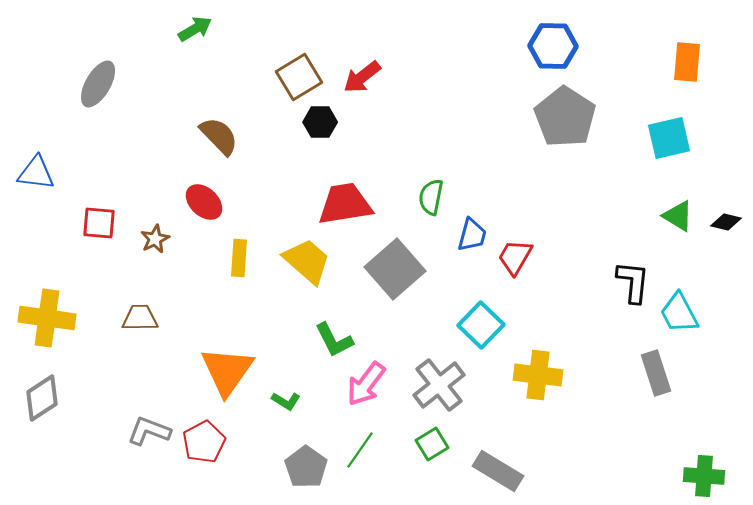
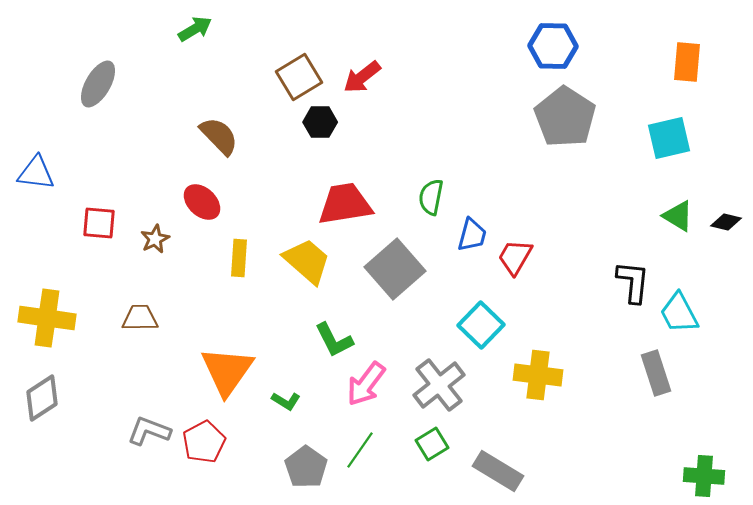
red ellipse at (204, 202): moved 2 px left
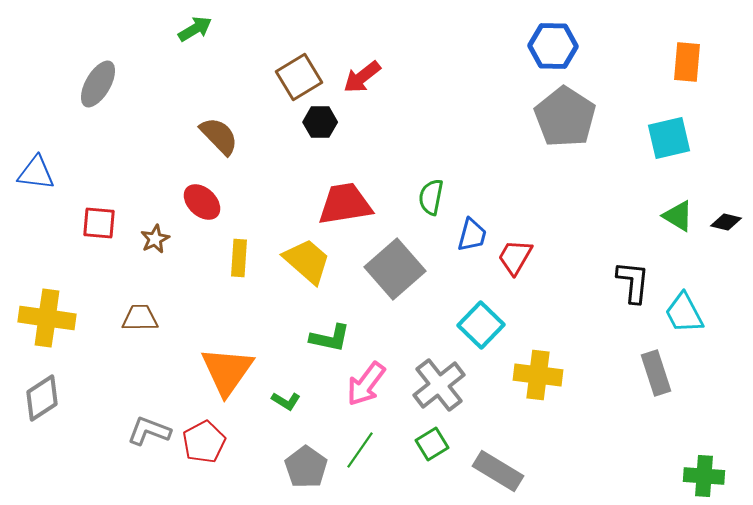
cyan trapezoid at (679, 313): moved 5 px right
green L-shape at (334, 340): moved 4 px left, 2 px up; rotated 51 degrees counterclockwise
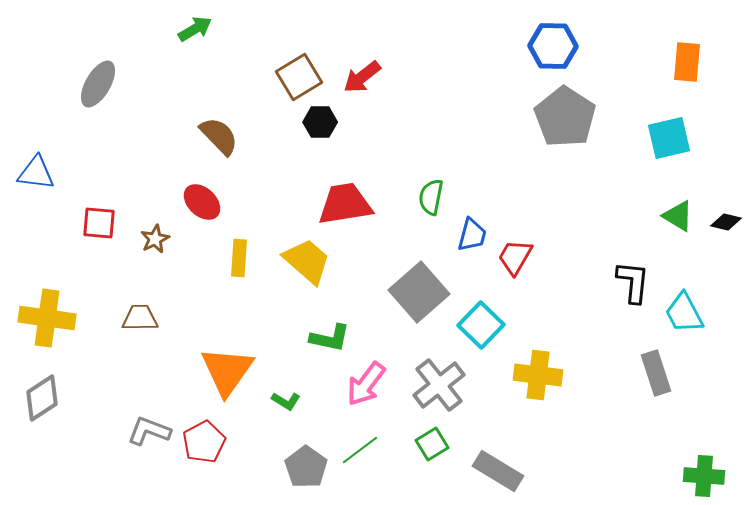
gray square at (395, 269): moved 24 px right, 23 px down
green line at (360, 450): rotated 18 degrees clockwise
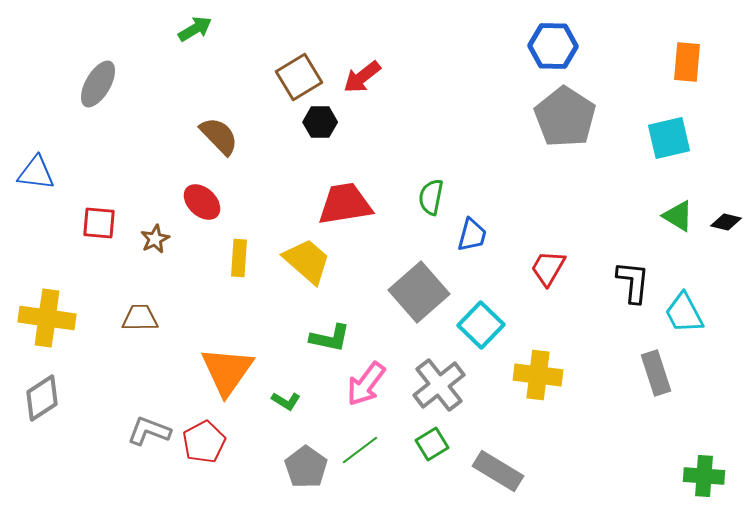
red trapezoid at (515, 257): moved 33 px right, 11 px down
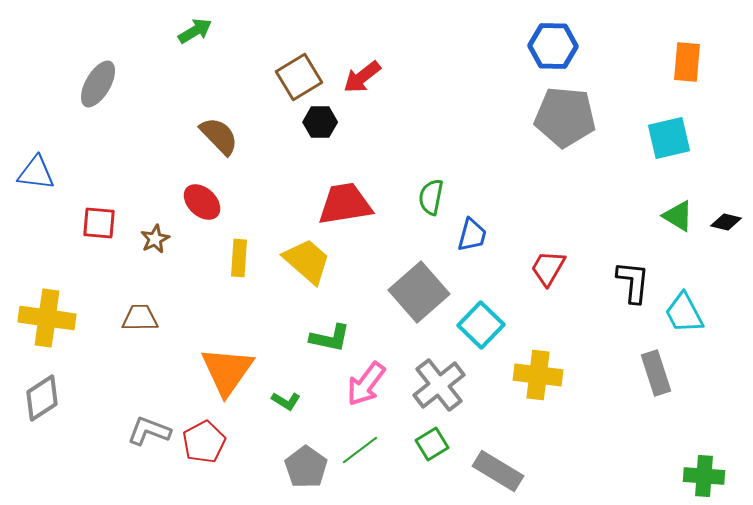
green arrow at (195, 29): moved 2 px down
gray pentagon at (565, 117): rotated 28 degrees counterclockwise
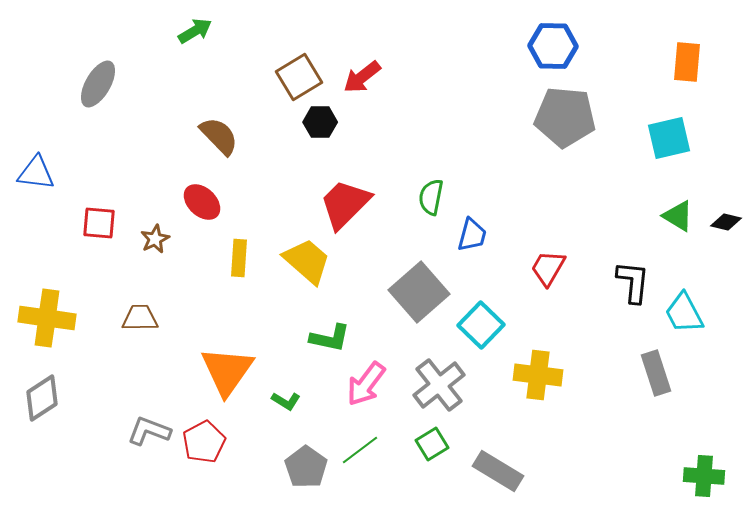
red trapezoid at (345, 204): rotated 36 degrees counterclockwise
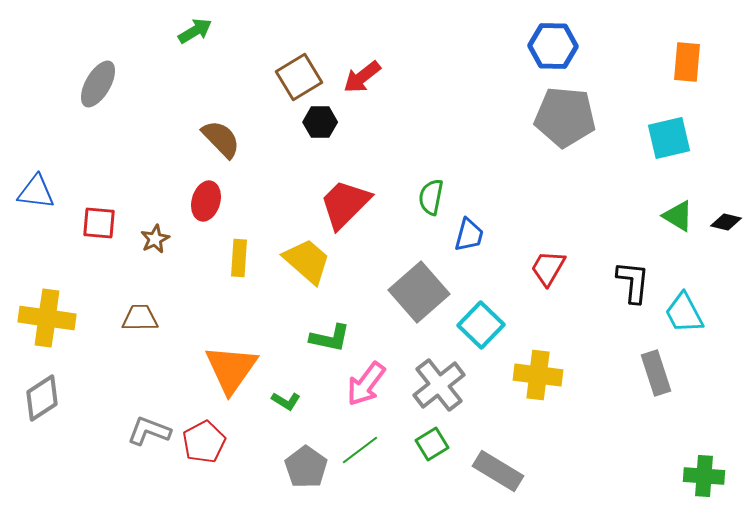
brown semicircle at (219, 136): moved 2 px right, 3 px down
blue triangle at (36, 173): moved 19 px down
red ellipse at (202, 202): moved 4 px right, 1 px up; rotated 63 degrees clockwise
blue trapezoid at (472, 235): moved 3 px left
orange triangle at (227, 371): moved 4 px right, 2 px up
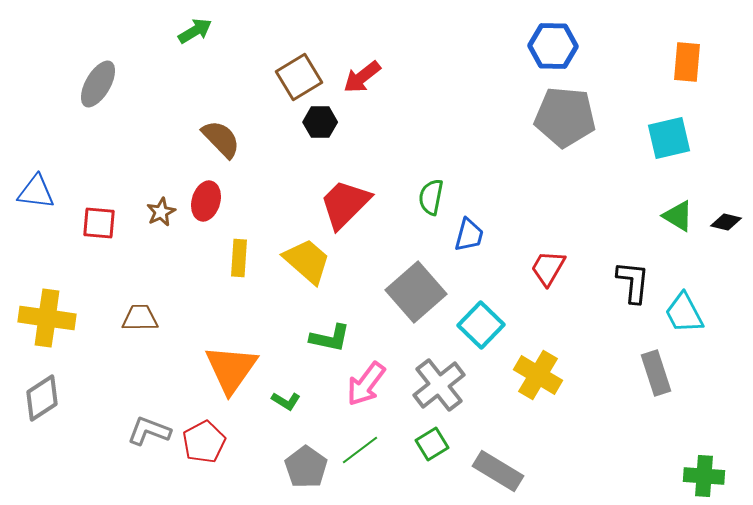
brown star at (155, 239): moved 6 px right, 27 px up
gray square at (419, 292): moved 3 px left
yellow cross at (538, 375): rotated 24 degrees clockwise
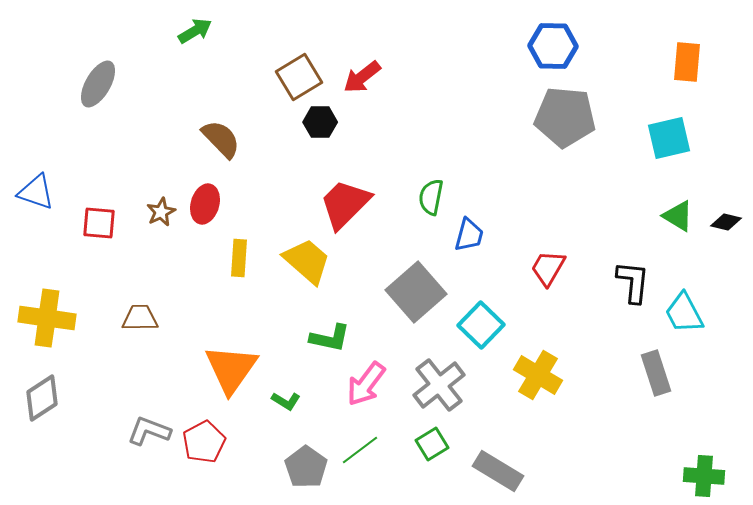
blue triangle at (36, 192): rotated 12 degrees clockwise
red ellipse at (206, 201): moved 1 px left, 3 px down
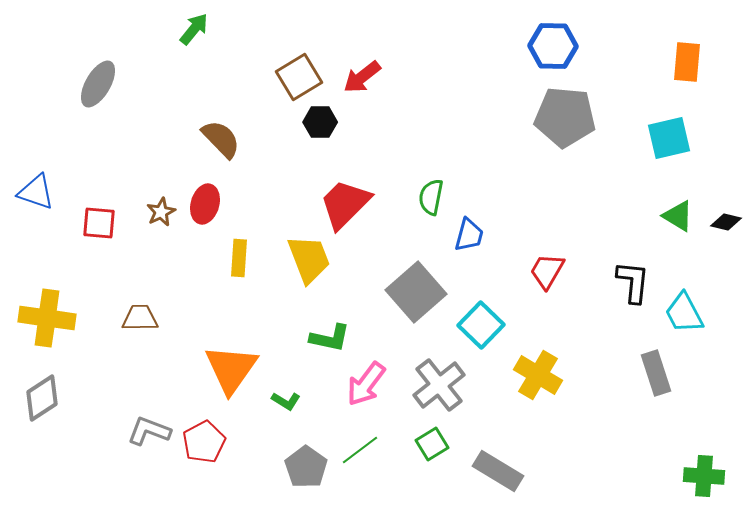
green arrow at (195, 31): moved 1 px left, 2 px up; rotated 20 degrees counterclockwise
yellow trapezoid at (307, 261): moved 2 px right, 2 px up; rotated 28 degrees clockwise
red trapezoid at (548, 268): moved 1 px left, 3 px down
